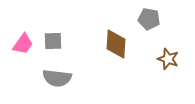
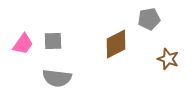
gray pentagon: rotated 20 degrees counterclockwise
brown diamond: rotated 60 degrees clockwise
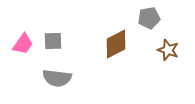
gray pentagon: moved 1 px up
brown star: moved 9 px up
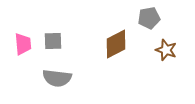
pink trapezoid: rotated 40 degrees counterclockwise
brown star: moved 2 px left
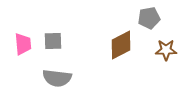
brown diamond: moved 5 px right, 1 px down
brown star: rotated 20 degrees counterclockwise
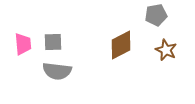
gray pentagon: moved 7 px right, 3 px up
gray square: moved 1 px down
brown star: rotated 25 degrees clockwise
gray semicircle: moved 7 px up
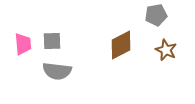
gray square: moved 1 px left, 1 px up
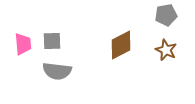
gray pentagon: moved 10 px right
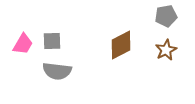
gray pentagon: moved 1 px down
pink trapezoid: rotated 35 degrees clockwise
brown star: rotated 20 degrees clockwise
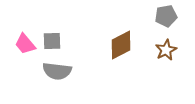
pink trapezoid: moved 2 px right; rotated 110 degrees clockwise
